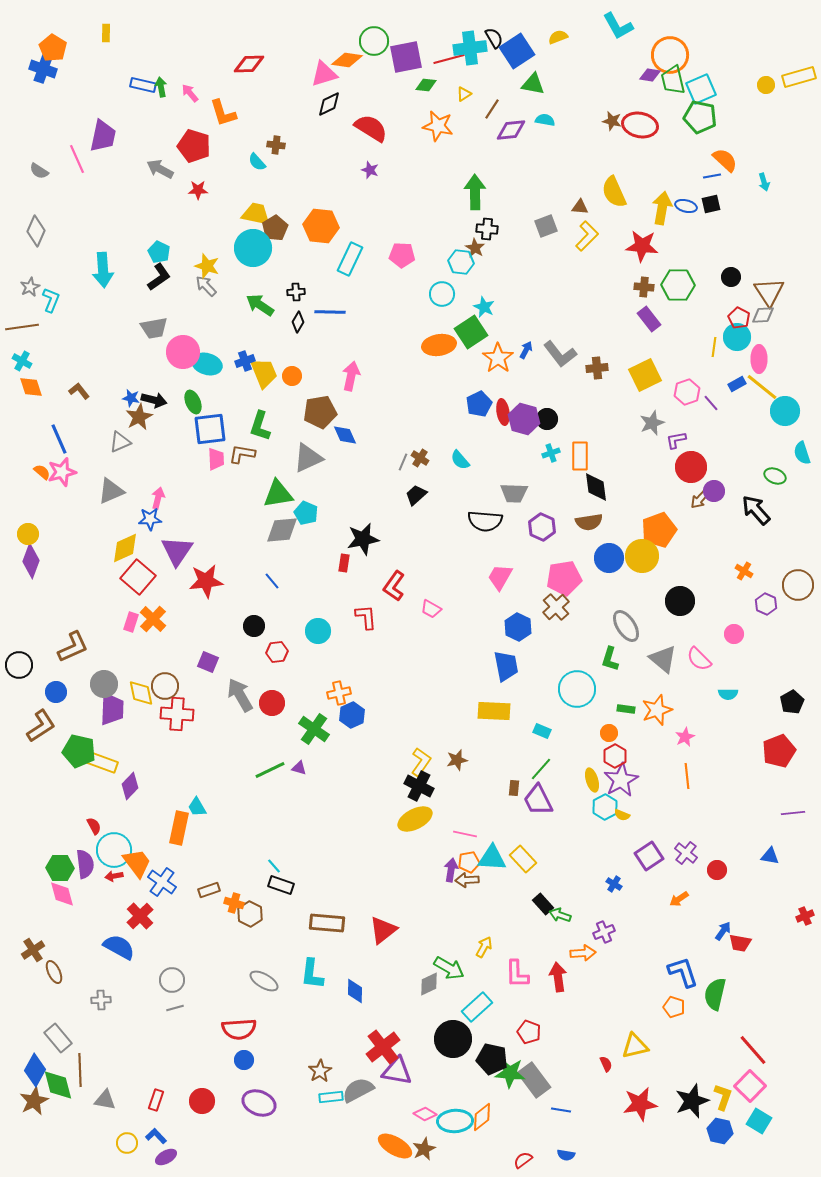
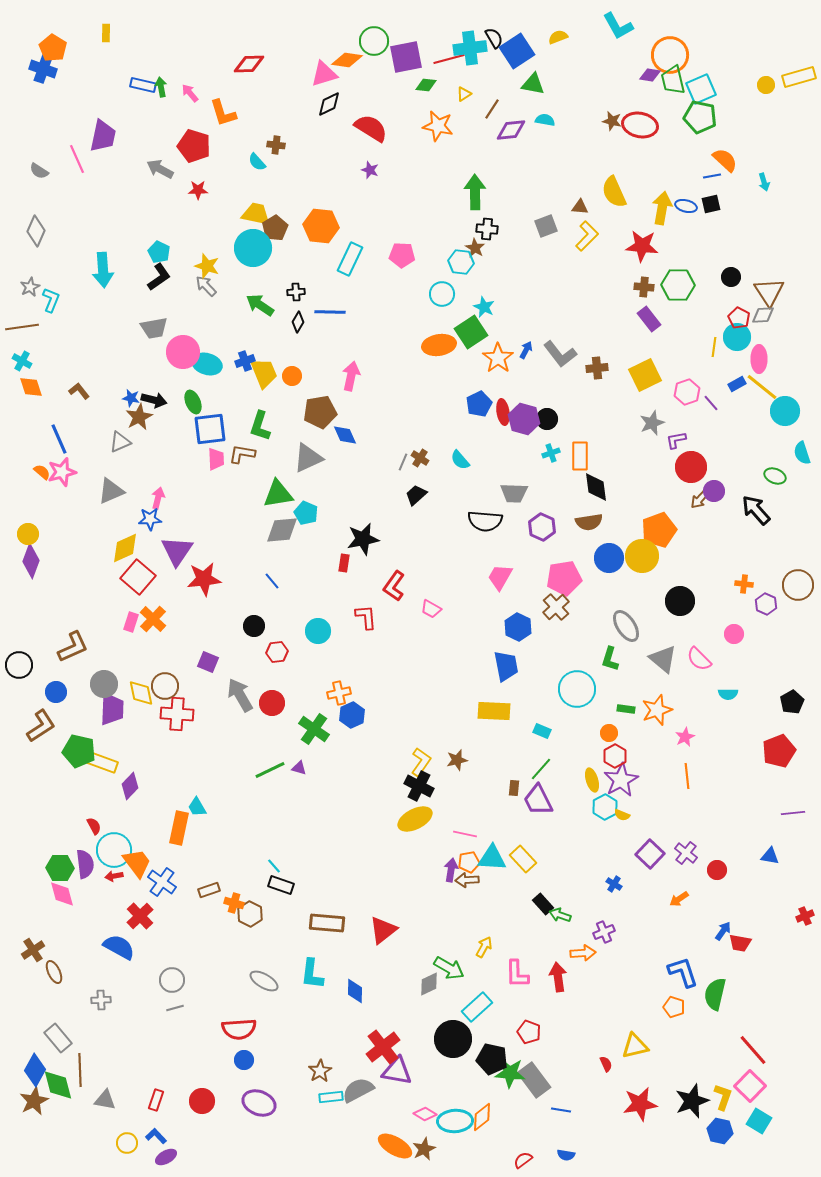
orange cross at (744, 571): moved 13 px down; rotated 24 degrees counterclockwise
red star at (206, 581): moved 2 px left, 2 px up
purple square at (649, 856): moved 1 px right, 2 px up; rotated 12 degrees counterclockwise
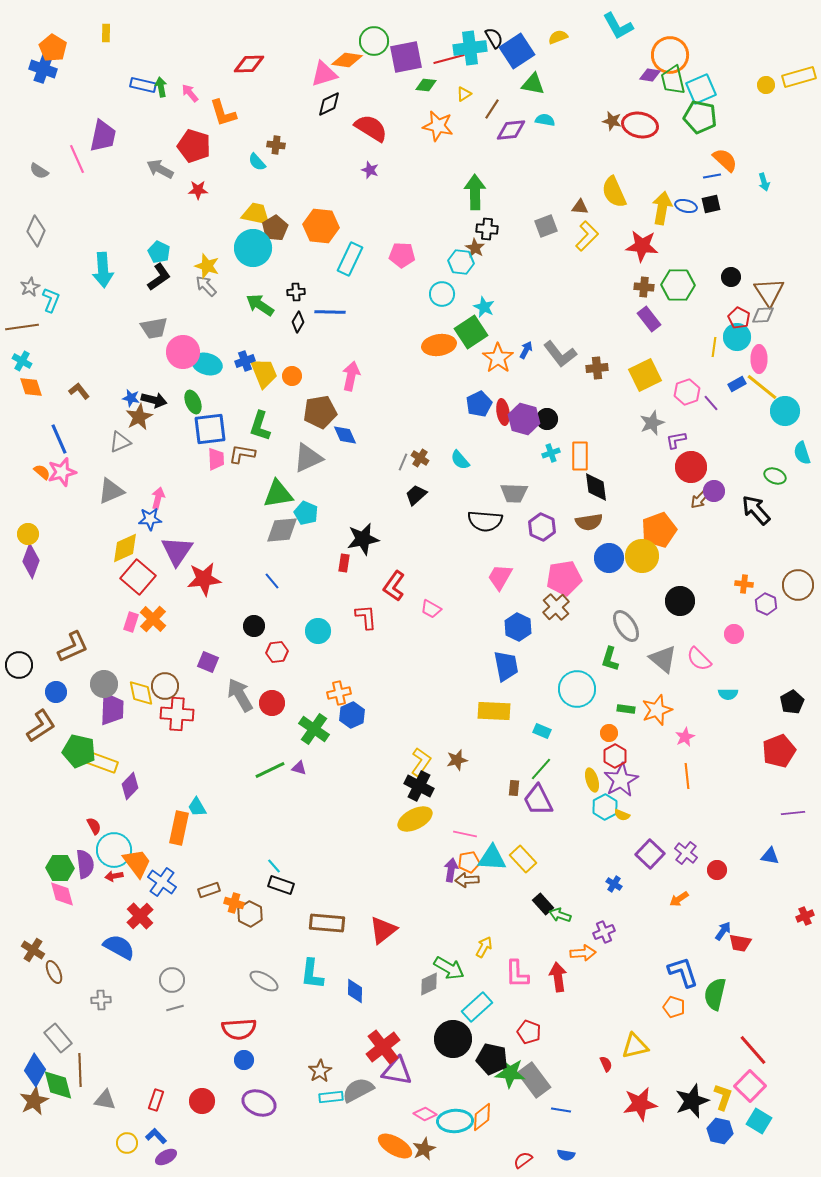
brown cross at (33, 950): rotated 25 degrees counterclockwise
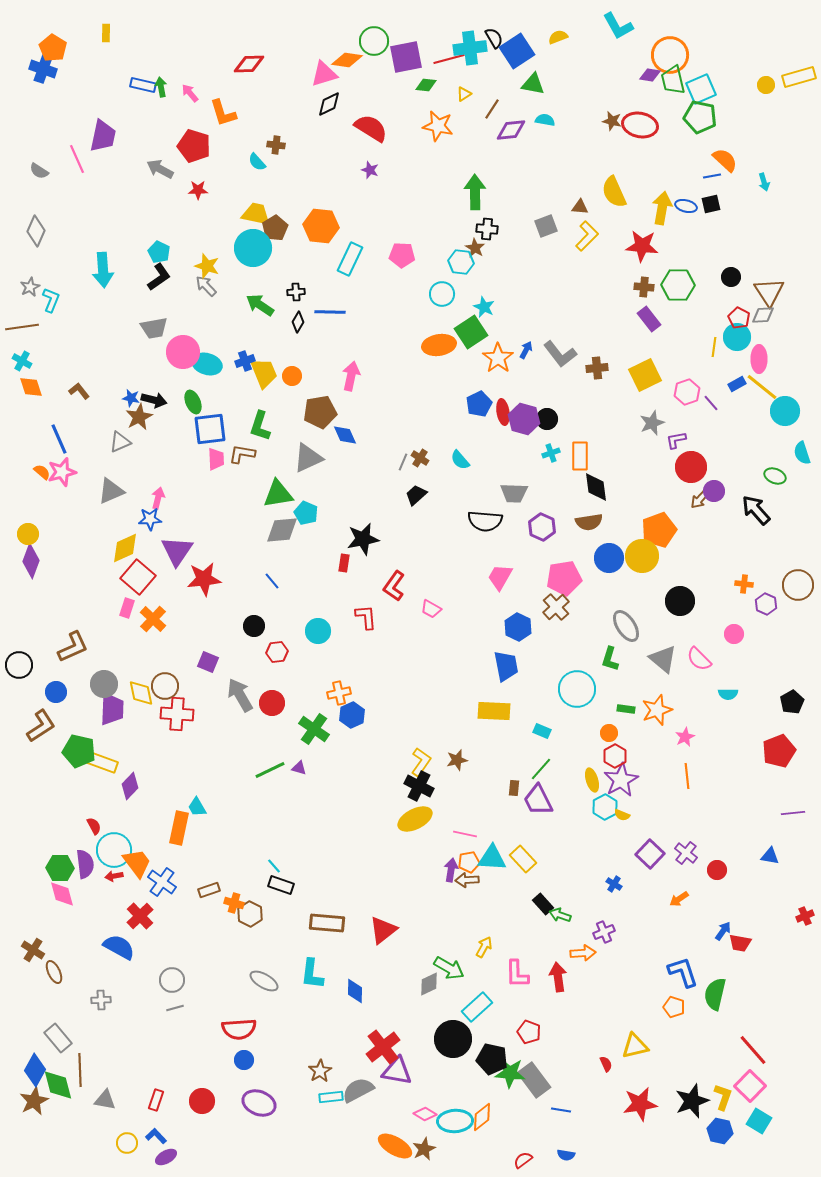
pink rectangle at (131, 622): moved 4 px left, 14 px up
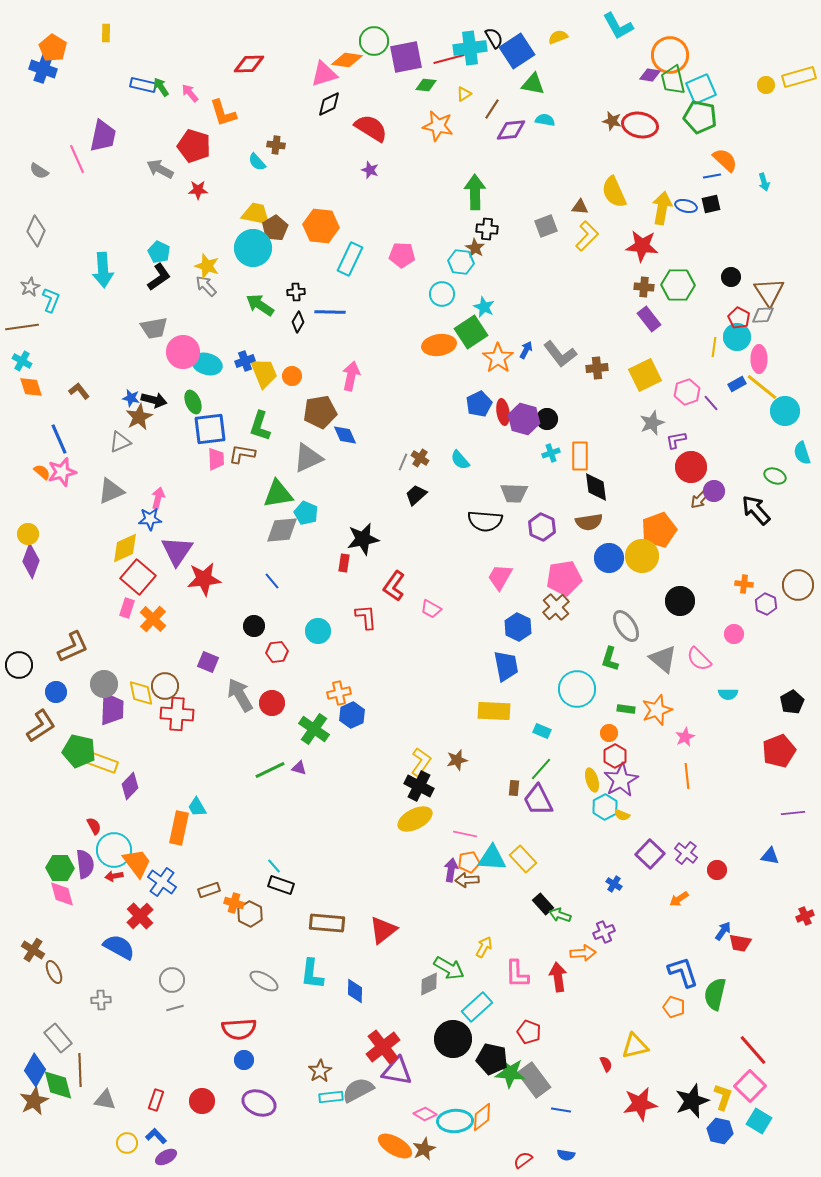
green arrow at (161, 87): rotated 24 degrees counterclockwise
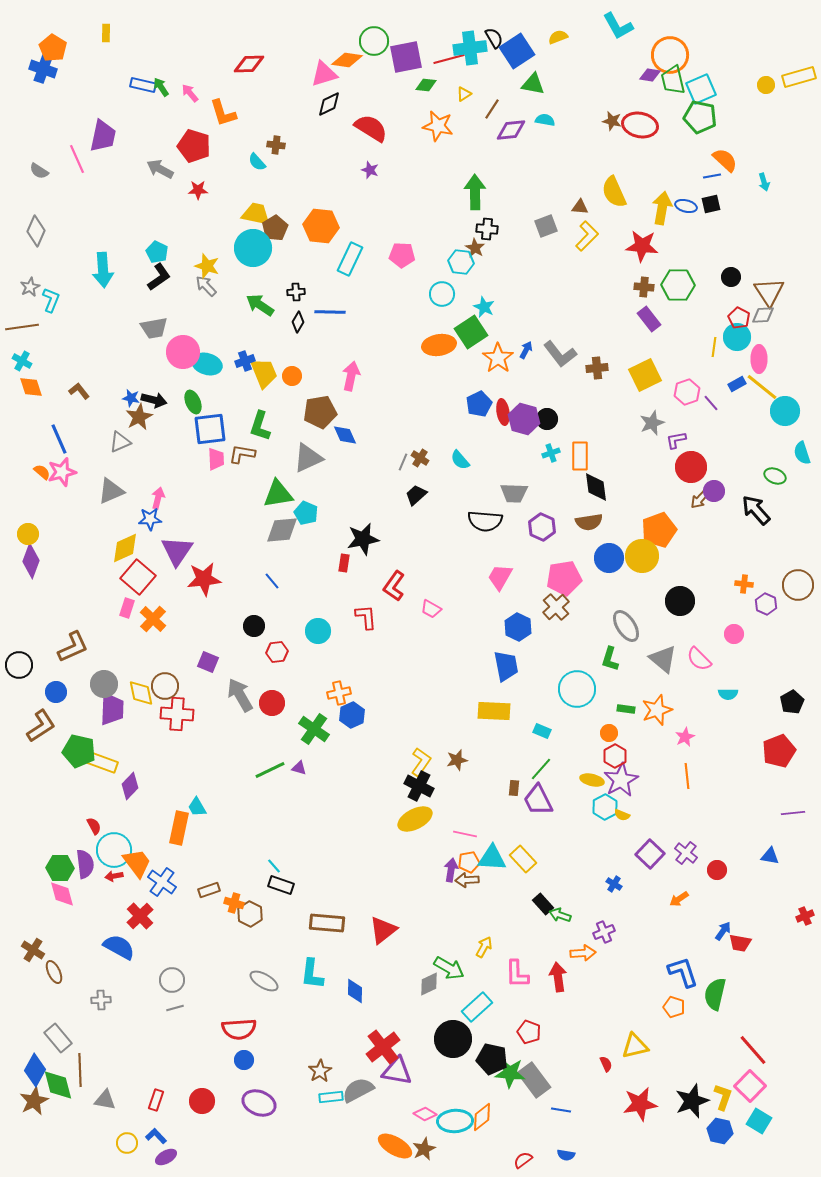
cyan pentagon at (159, 252): moved 2 px left
yellow ellipse at (592, 780): rotated 60 degrees counterclockwise
